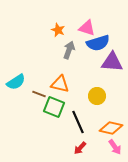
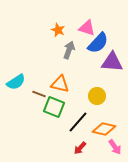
blue semicircle: rotated 30 degrees counterclockwise
black line: rotated 65 degrees clockwise
orange diamond: moved 7 px left, 1 px down
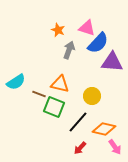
yellow circle: moved 5 px left
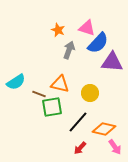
yellow circle: moved 2 px left, 3 px up
green square: moved 2 px left; rotated 30 degrees counterclockwise
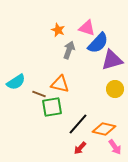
purple triangle: moved 2 px up; rotated 20 degrees counterclockwise
yellow circle: moved 25 px right, 4 px up
black line: moved 2 px down
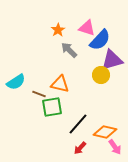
orange star: rotated 16 degrees clockwise
blue semicircle: moved 2 px right, 3 px up
gray arrow: rotated 66 degrees counterclockwise
yellow circle: moved 14 px left, 14 px up
orange diamond: moved 1 px right, 3 px down
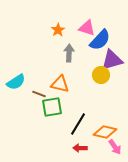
gray arrow: moved 3 px down; rotated 48 degrees clockwise
black line: rotated 10 degrees counterclockwise
red arrow: rotated 48 degrees clockwise
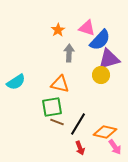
purple triangle: moved 3 px left, 1 px up
brown line: moved 18 px right, 28 px down
red arrow: rotated 112 degrees counterclockwise
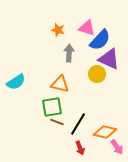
orange star: rotated 24 degrees counterclockwise
purple triangle: rotated 40 degrees clockwise
yellow circle: moved 4 px left, 1 px up
pink arrow: moved 2 px right
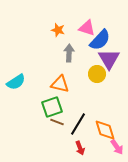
purple triangle: rotated 35 degrees clockwise
green square: rotated 10 degrees counterclockwise
orange diamond: moved 2 px up; rotated 60 degrees clockwise
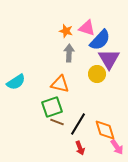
orange star: moved 8 px right, 1 px down
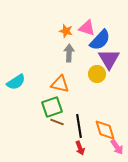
black line: moved 1 px right, 2 px down; rotated 40 degrees counterclockwise
